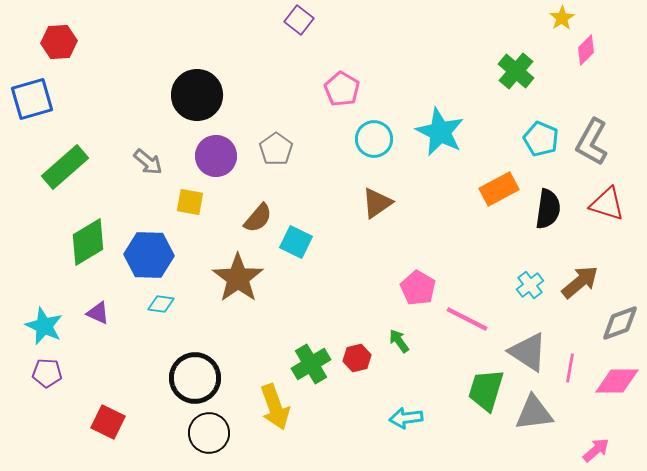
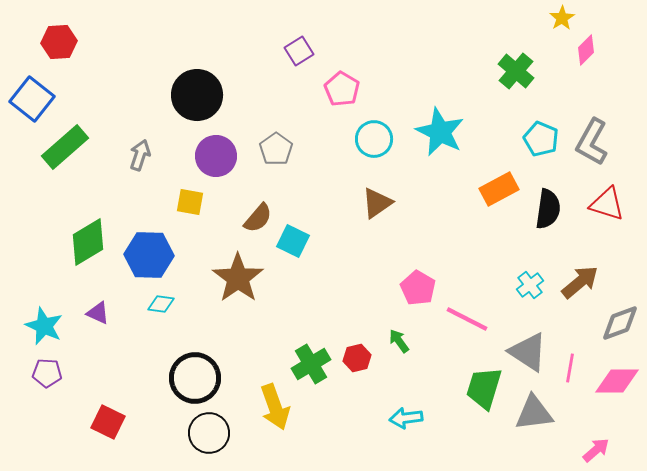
purple square at (299, 20): moved 31 px down; rotated 20 degrees clockwise
blue square at (32, 99): rotated 36 degrees counterclockwise
gray arrow at (148, 162): moved 8 px left, 7 px up; rotated 112 degrees counterclockwise
green rectangle at (65, 167): moved 20 px up
cyan square at (296, 242): moved 3 px left, 1 px up
green trapezoid at (486, 390): moved 2 px left, 2 px up
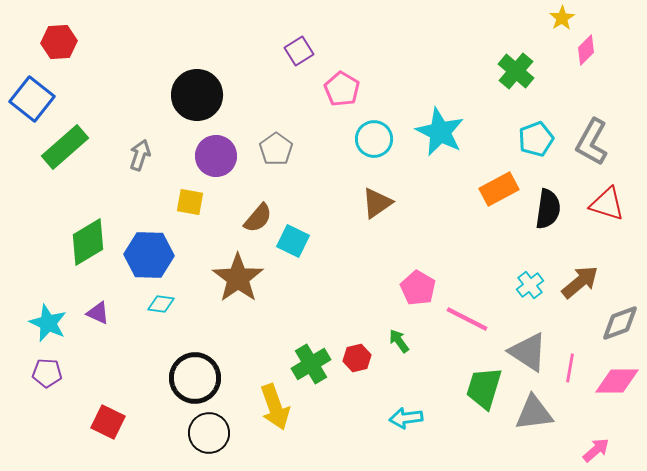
cyan pentagon at (541, 139): moved 5 px left; rotated 28 degrees clockwise
cyan star at (44, 326): moved 4 px right, 3 px up
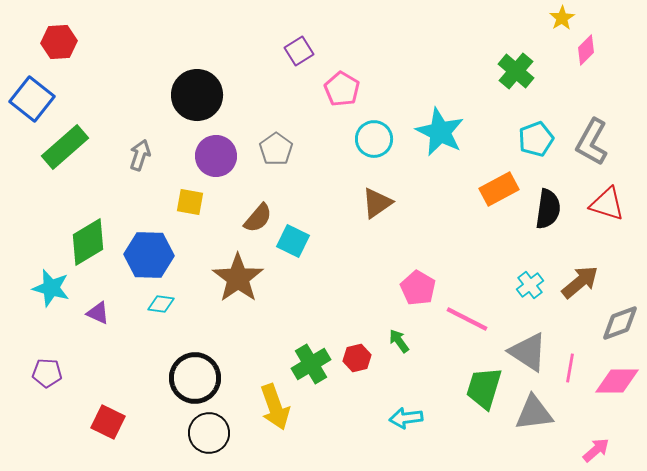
cyan star at (48, 323): moved 3 px right, 35 px up; rotated 9 degrees counterclockwise
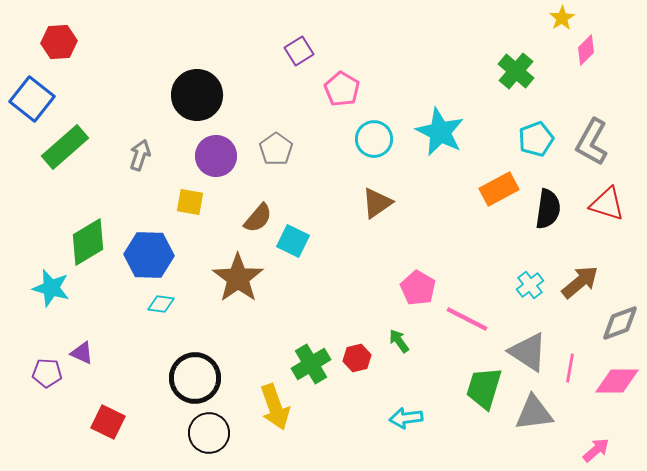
purple triangle at (98, 313): moved 16 px left, 40 px down
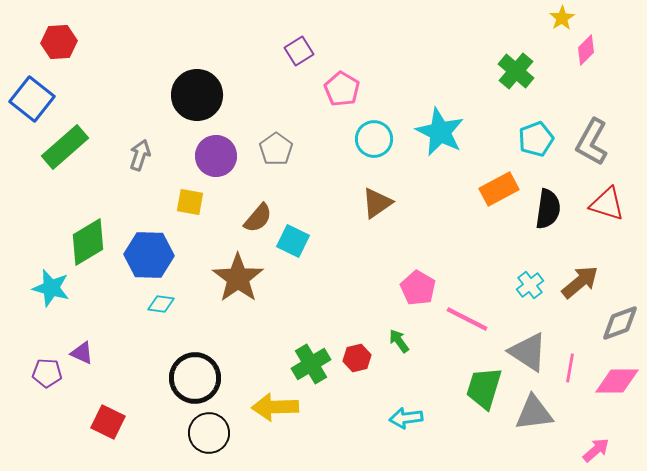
yellow arrow at (275, 407): rotated 108 degrees clockwise
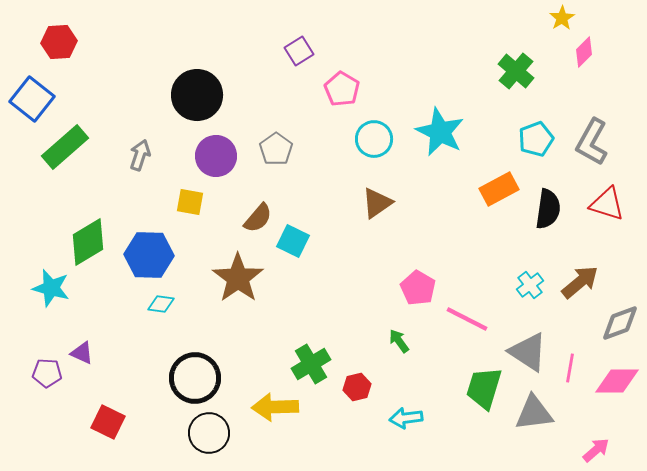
pink diamond at (586, 50): moved 2 px left, 2 px down
red hexagon at (357, 358): moved 29 px down
